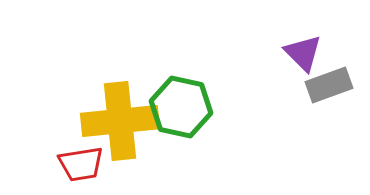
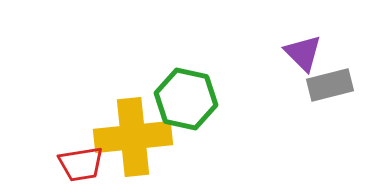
gray rectangle: moved 1 px right; rotated 6 degrees clockwise
green hexagon: moved 5 px right, 8 px up
yellow cross: moved 13 px right, 16 px down
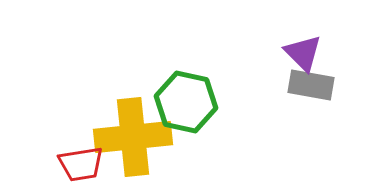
gray rectangle: moved 19 px left; rotated 24 degrees clockwise
green hexagon: moved 3 px down
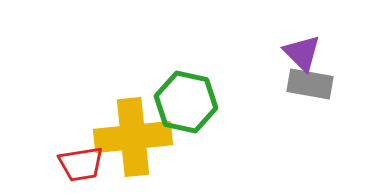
purple triangle: moved 1 px left
gray rectangle: moved 1 px left, 1 px up
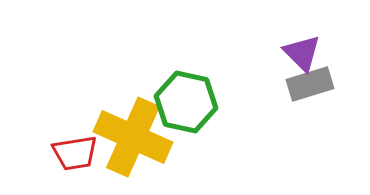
gray rectangle: rotated 27 degrees counterclockwise
yellow cross: rotated 30 degrees clockwise
red trapezoid: moved 6 px left, 11 px up
